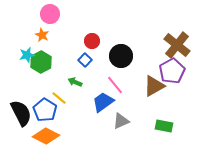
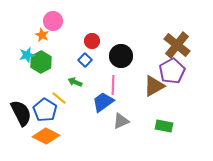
pink circle: moved 3 px right, 7 px down
pink line: moved 2 px left; rotated 42 degrees clockwise
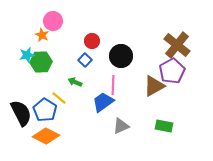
green hexagon: rotated 25 degrees clockwise
gray triangle: moved 5 px down
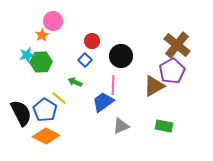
orange star: rotated 16 degrees clockwise
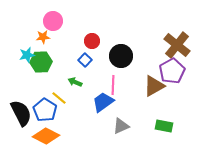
orange star: moved 1 px right, 2 px down; rotated 24 degrees clockwise
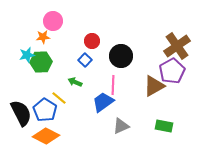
brown cross: moved 1 px down; rotated 16 degrees clockwise
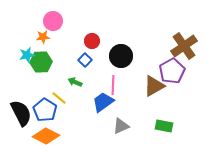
brown cross: moved 7 px right
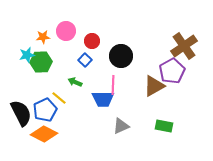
pink circle: moved 13 px right, 10 px down
blue trapezoid: moved 3 px up; rotated 145 degrees counterclockwise
blue pentagon: rotated 15 degrees clockwise
orange diamond: moved 2 px left, 2 px up
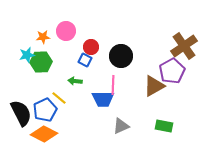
red circle: moved 1 px left, 6 px down
blue square: rotated 16 degrees counterclockwise
green arrow: moved 1 px up; rotated 16 degrees counterclockwise
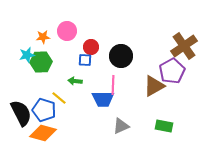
pink circle: moved 1 px right
blue square: rotated 24 degrees counterclockwise
blue pentagon: moved 1 px left; rotated 30 degrees counterclockwise
orange diamond: moved 1 px left, 1 px up; rotated 12 degrees counterclockwise
